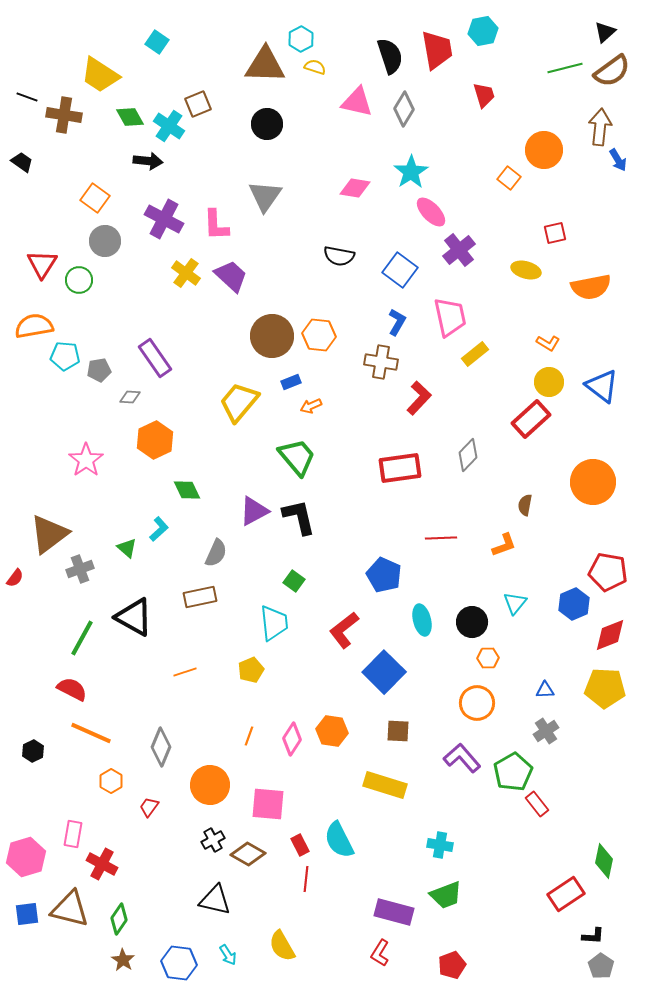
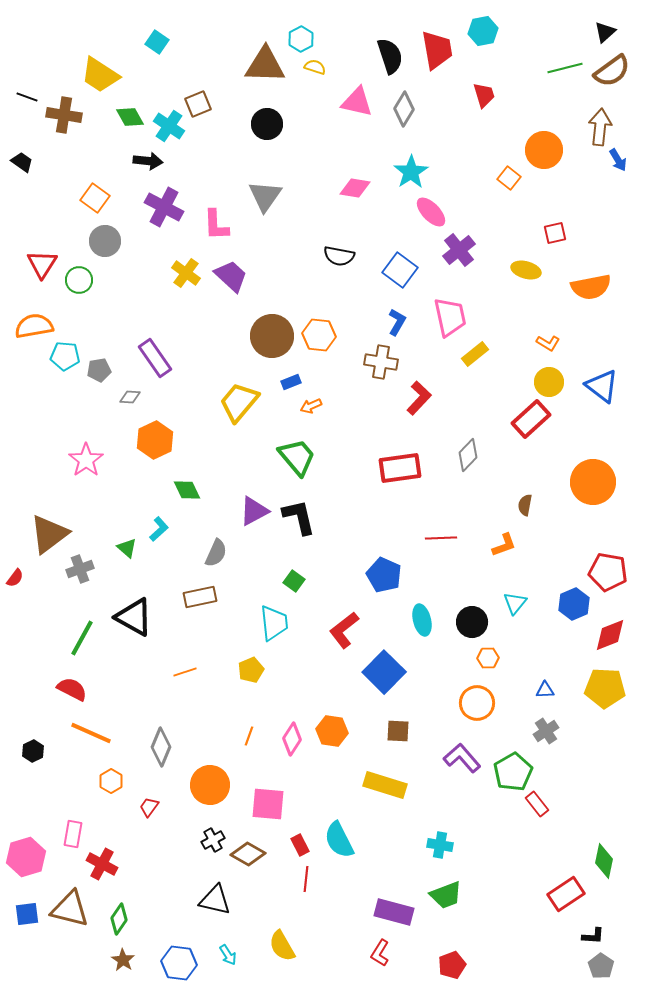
purple cross at (164, 219): moved 12 px up
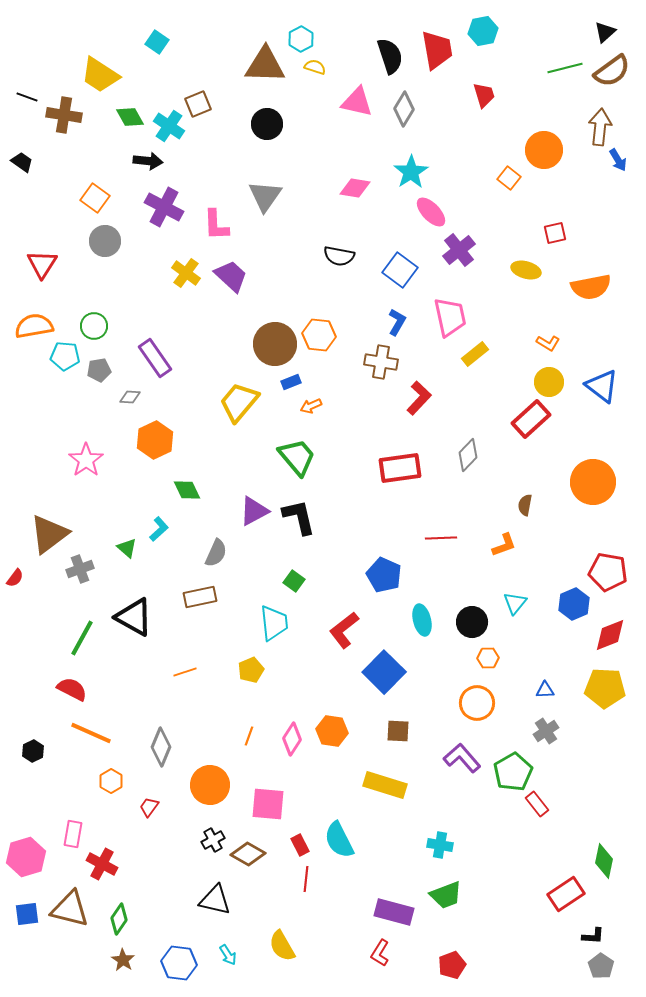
green circle at (79, 280): moved 15 px right, 46 px down
brown circle at (272, 336): moved 3 px right, 8 px down
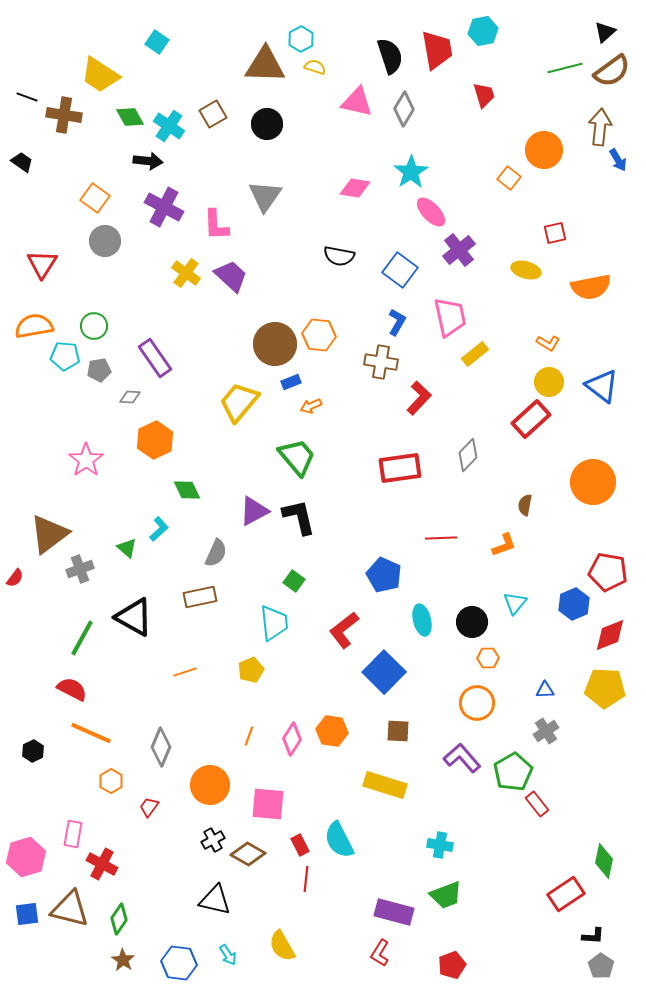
brown square at (198, 104): moved 15 px right, 10 px down; rotated 8 degrees counterclockwise
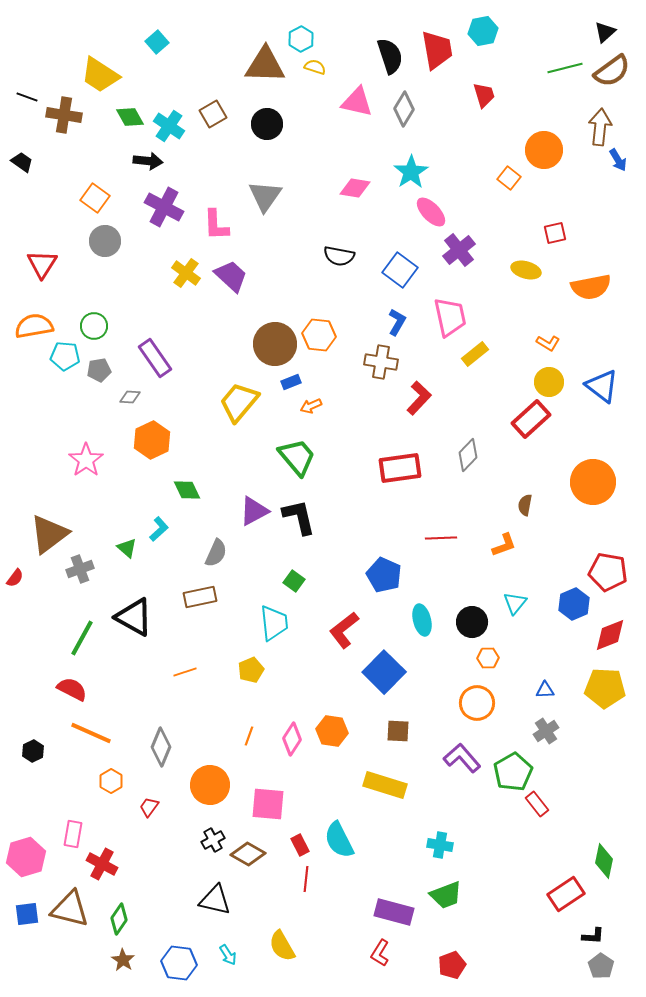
cyan square at (157, 42): rotated 15 degrees clockwise
orange hexagon at (155, 440): moved 3 px left
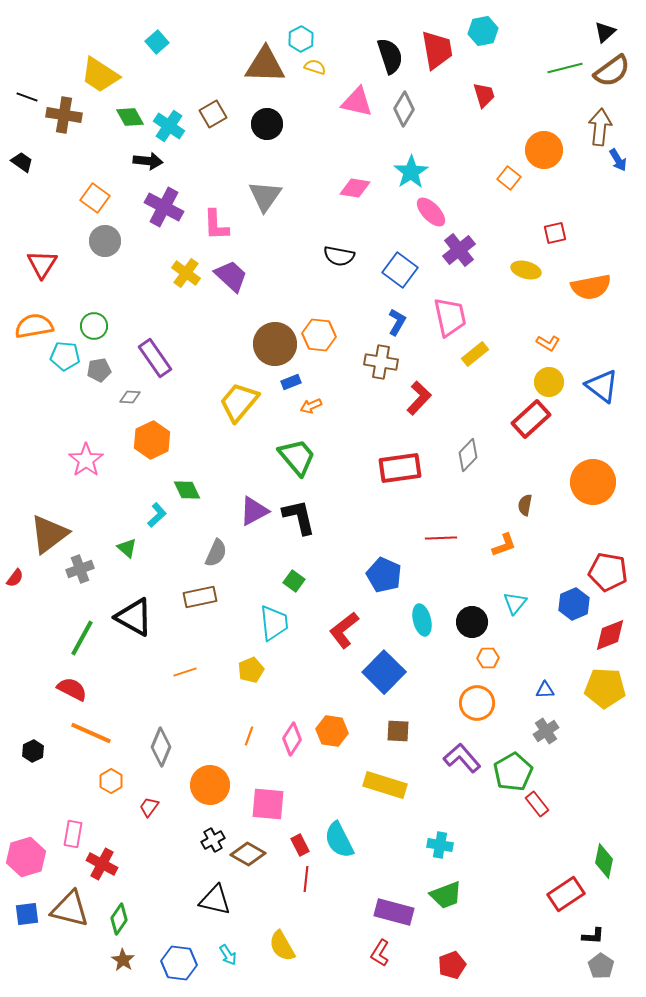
cyan L-shape at (159, 529): moved 2 px left, 14 px up
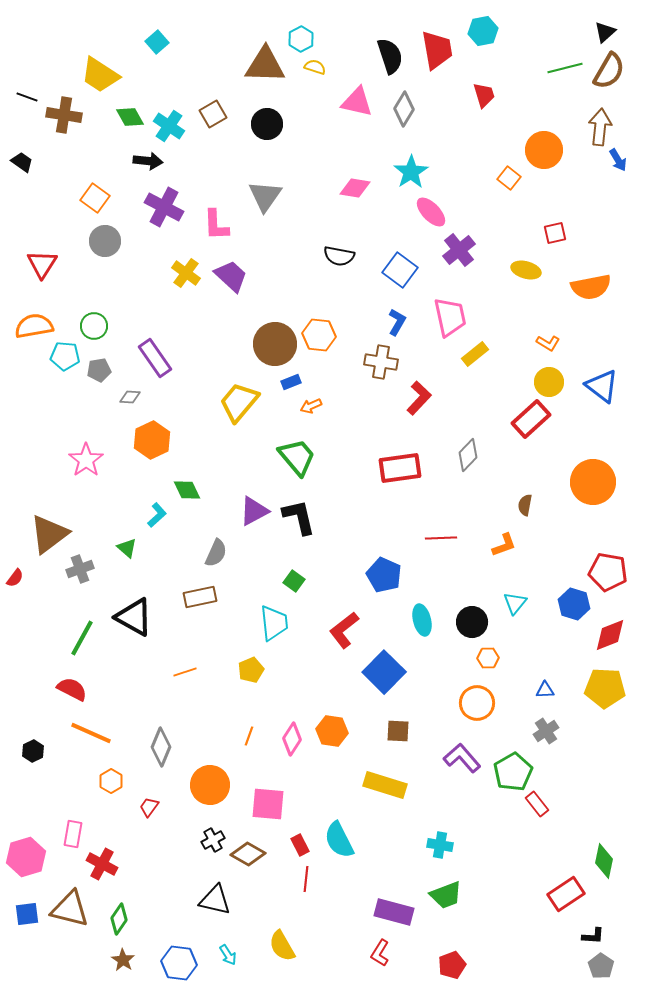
brown semicircle at (612, 71): moved 3 px left; rotated 24 degrees counterclockwise
blue hexagon at (574, 604): rotated 20 degrees counterclockwise
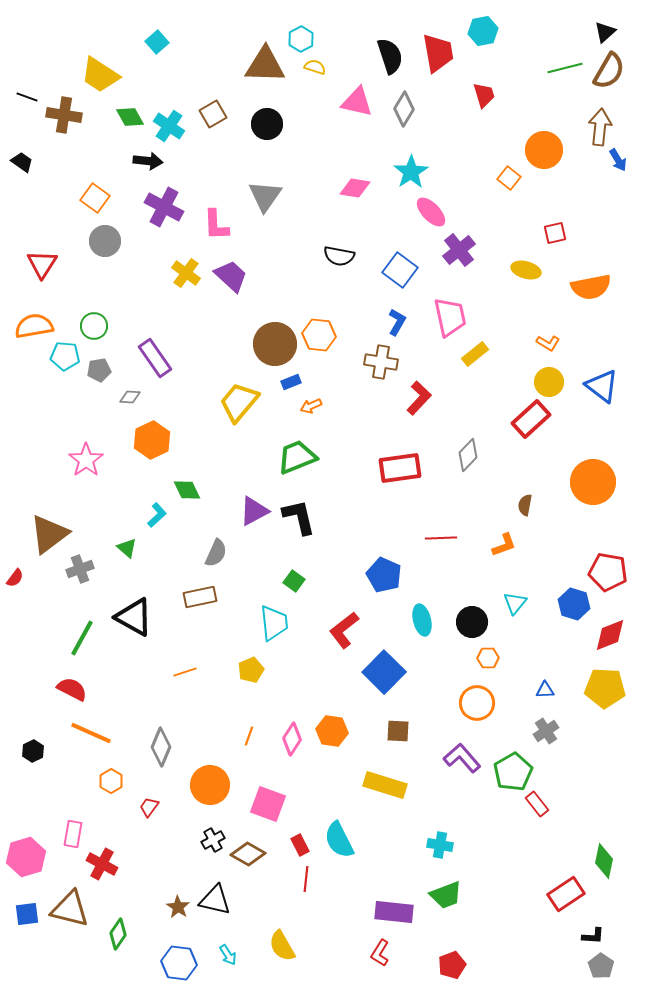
red trapezoid at (437, 50): moved 1 px right, 3 px down
green trapezoid at (297, 457): rotated 72 degrees counterclockwise
pink square at (268, 804): rotated 15 degrees clockwise
purple rectangle at (394, 912): rotated 9 degrees counterclockwise
green diamond at (119, 919): moved 1 px left, 15 px down
brown star at (123, 960): moved 55 px right, 53 px up
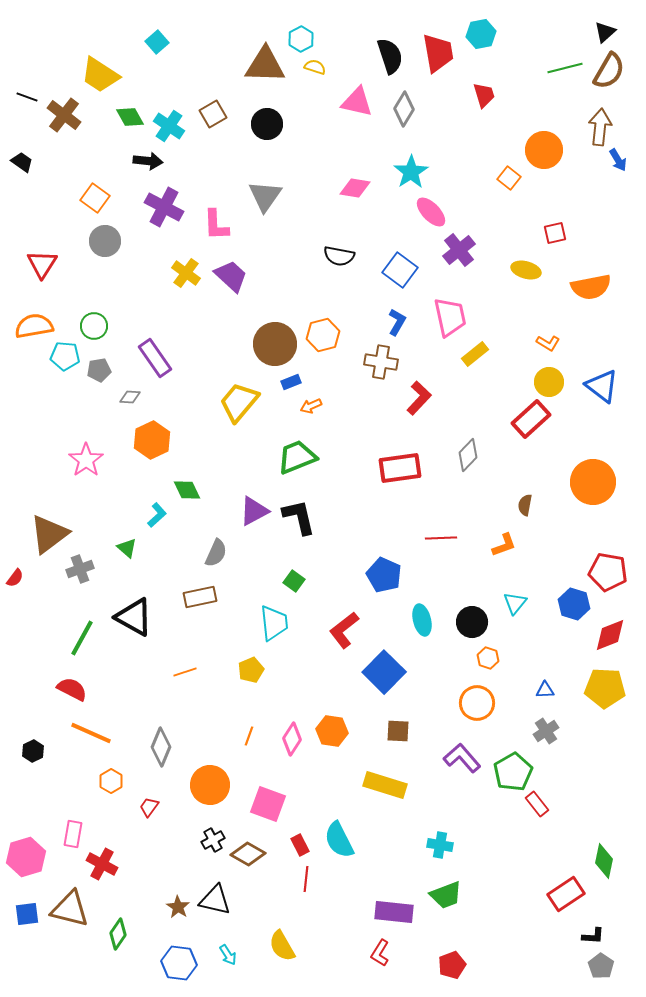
cyan hexagon at (483, 31): moved 2 px left, 3 px down
brown cross at (64, 115): rotated 28 degrees clockwise
orange hexagon at (319, 335): moved 4 px right; rotated 20 degrees counterclockwise
orange hexagon at (488, 658): rotated 20 degrees clockwise
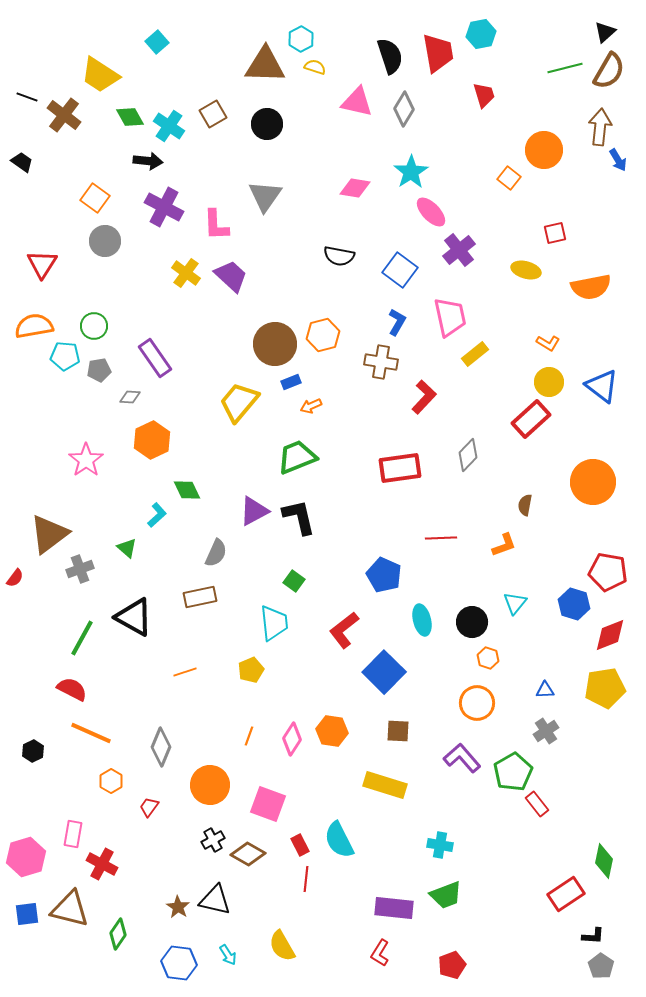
red L-shape at (419, 398): moved 5 px right, 1 px up
yellow pentagon at (605, 688): rotated 12 degrees counterclockwise
purple rectangle at (394, 912): moved 4 px up
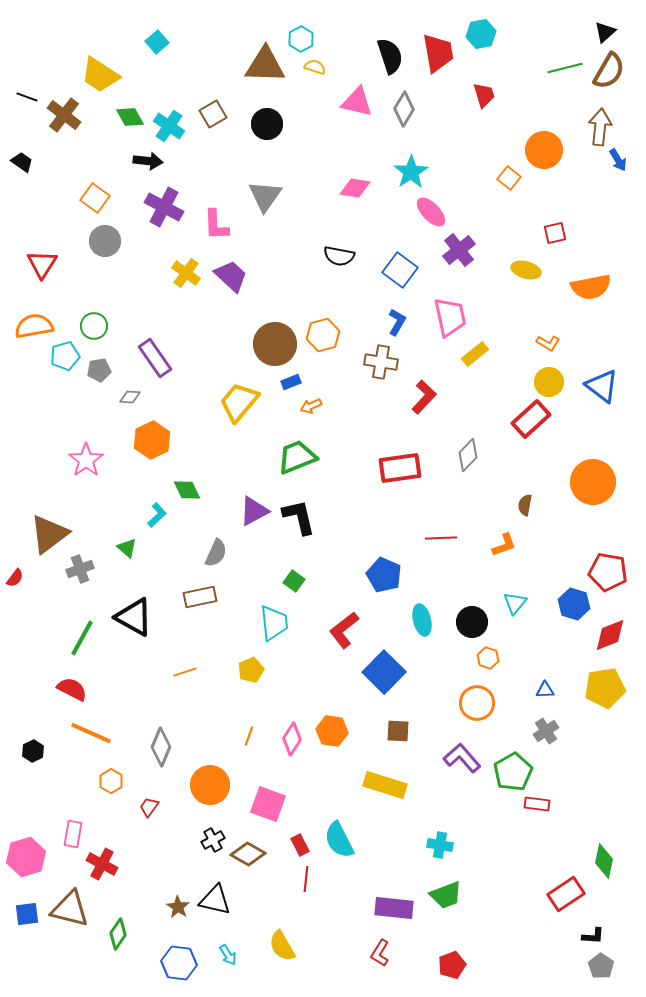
cyan pentagon at (65, 356): rotated 20 degrees counterclockwise
red rectangle at (537, 804): rotated 45 degrees counterclockwise
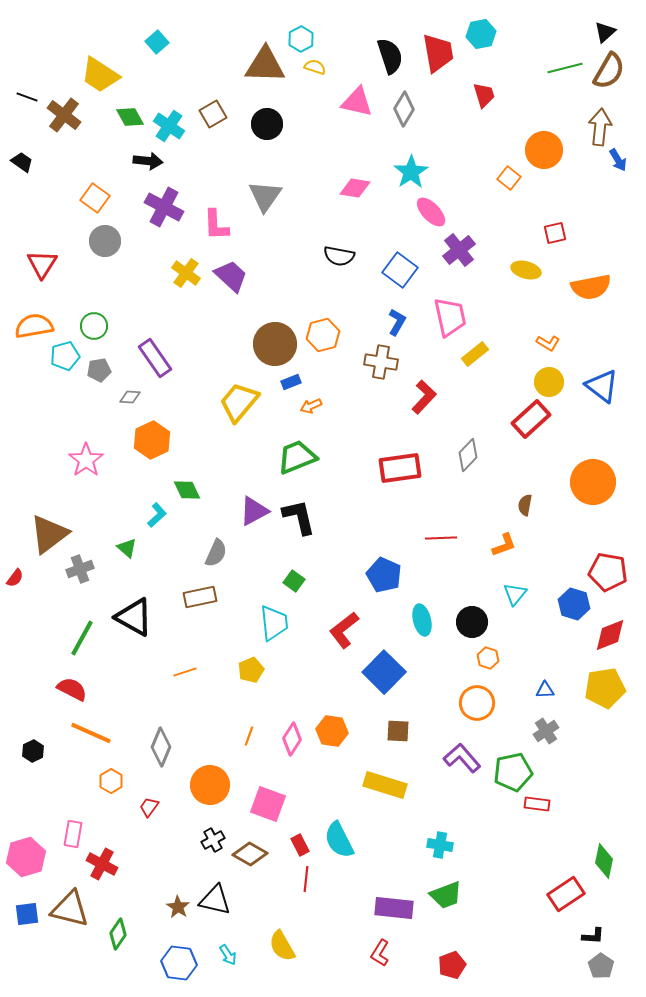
cyan triangle at (515, 603): moved 9 px up
green pentagon at (513, 772): rotated 18 degrees clockwise
brown diamond at (248, 854): moved 2 px right
